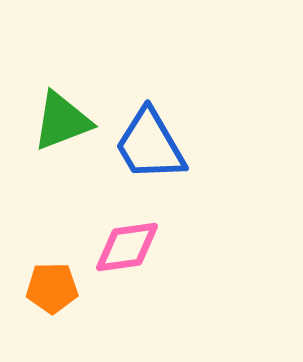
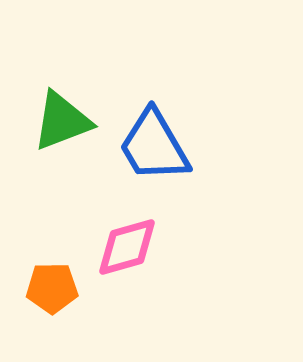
blue trapezoid: moved 4 px right, 1 px down
pink diamond: rotated 8 degrees counterclockwise
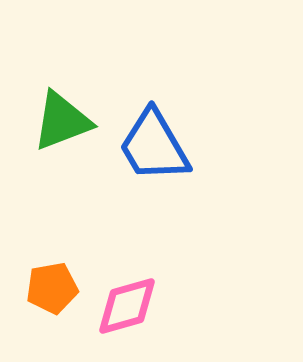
pink diamond: moved 59 px down
orange pentagon: rotated 9 degrees counterclockwise
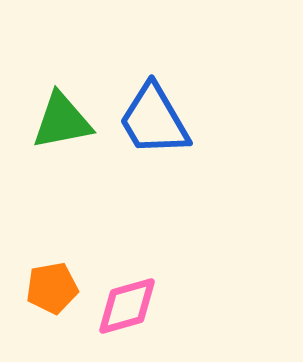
green triangle: rotated 10 degrees clockwise
blue trapezoid: moved 26 px up
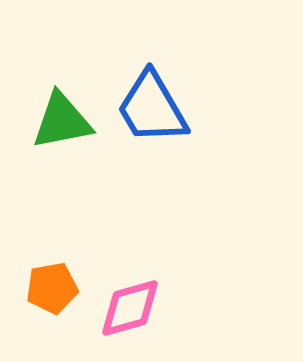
blue trapezoid: moved 2 px left, 12 px up
pink diamond: moved 3 px right, 2 px down
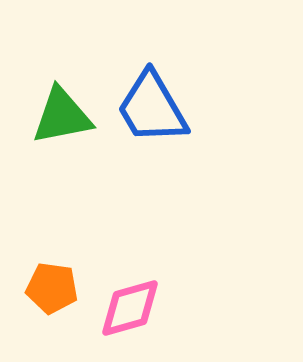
green triangle: moved 5 px up
orange pentagon: rotated 18 degrees clockwise
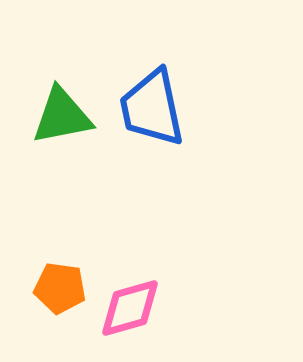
blue trapezoid: rotated 18 degrees clockwise
orange pentagon: moved 8 px right
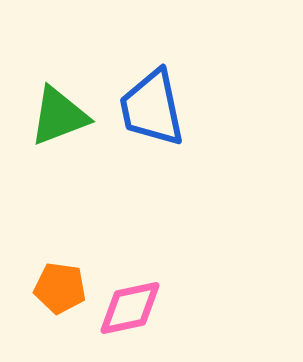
green triangle: moved 3 px left; rotated 10 degrees counterclockwise
pink diamond: rotated 4 degrees clockwise
